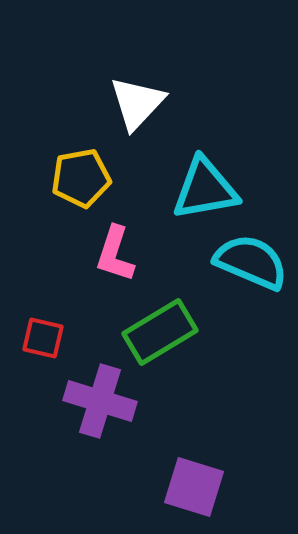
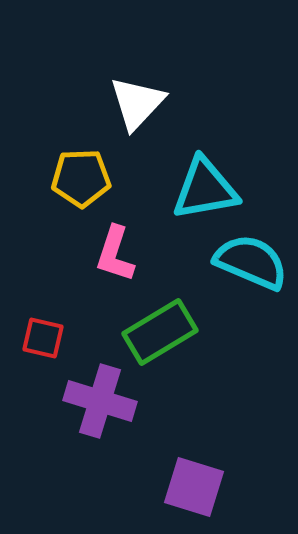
yellow pentagon: rotated 8 degrees clockwise
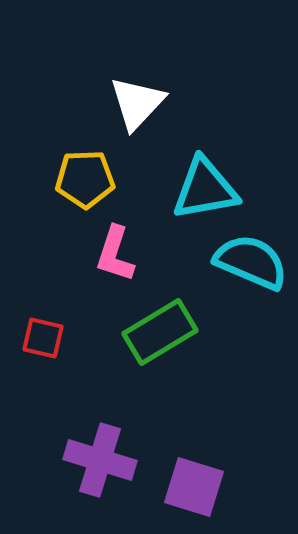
yellow pentagon: moved 4 px right, 1 px down
purple cross: moved 59 px down
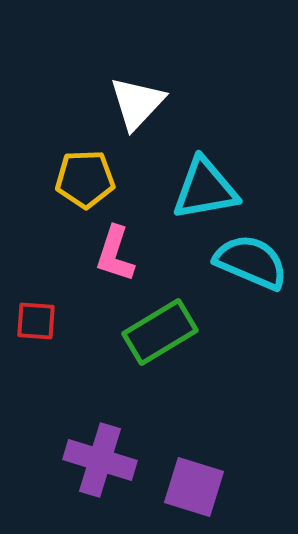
red square: moved 7 px left, 17 px up; rotated 9 degrees counterclockwise
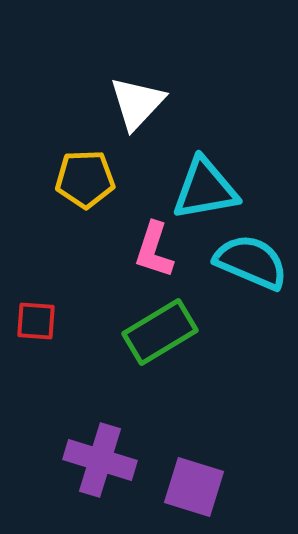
pink L-shape: moved 39 px right, 4 px up
